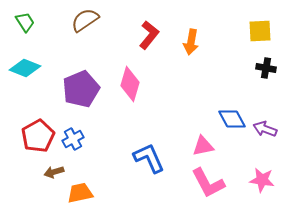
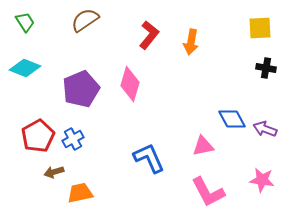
yellow square: moved 3 px up
pink L-shape: moved 9 px down
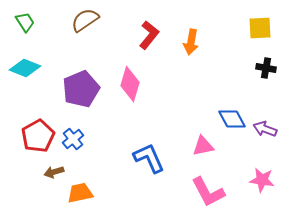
blue cross: rotated 10 degrees counterclockwise
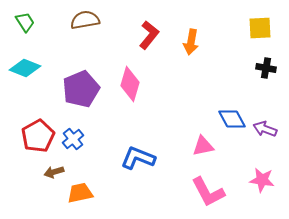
brown semicircle: rotated 24 degrees clockwise
blue L-shape: moved 11 px left; rotated 44 degrees counterclockwise
